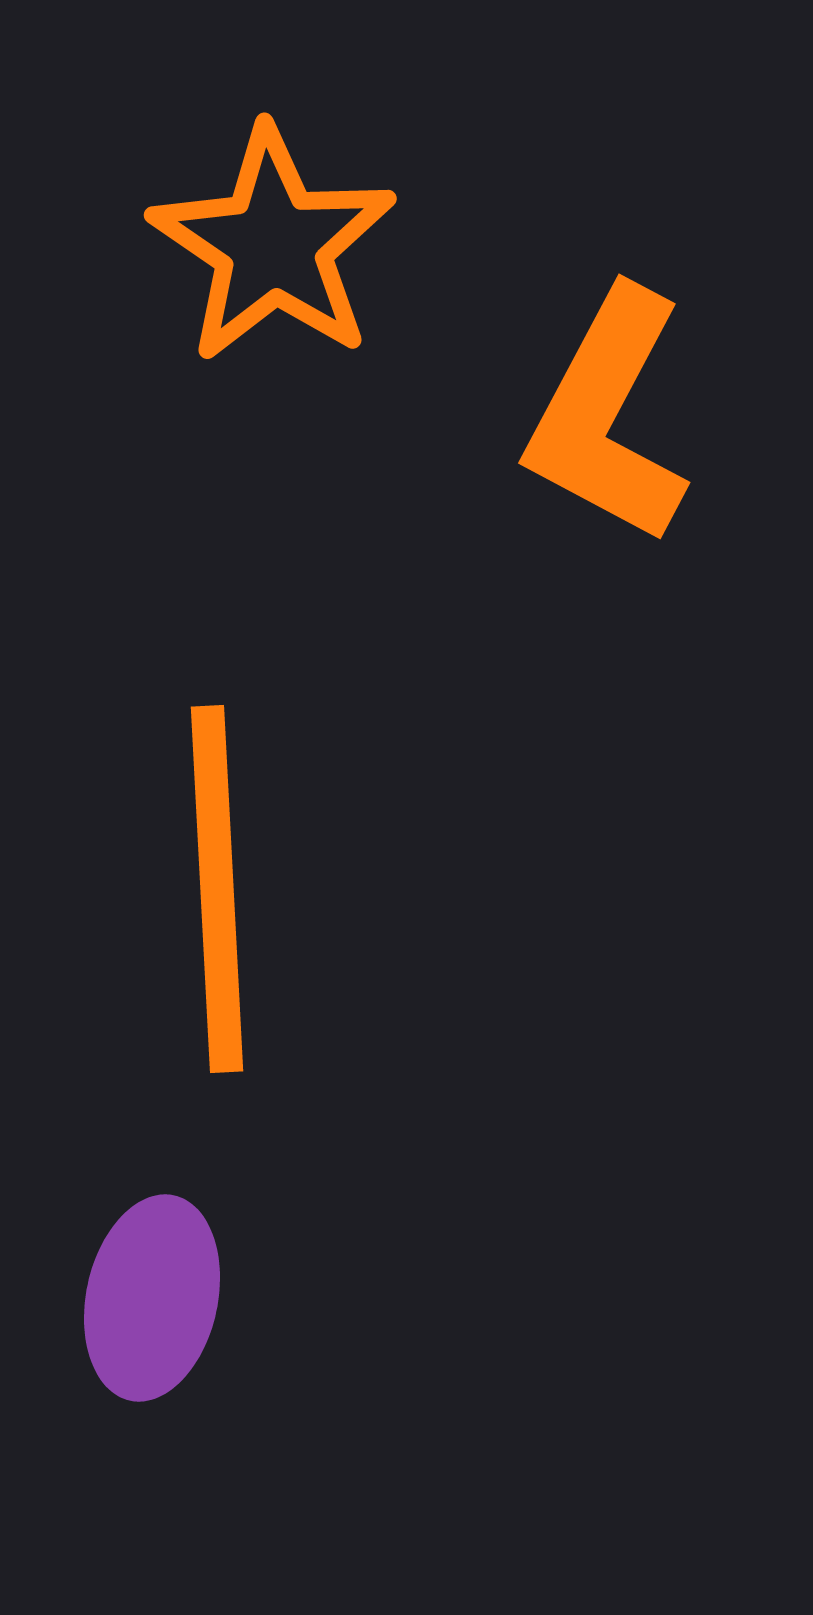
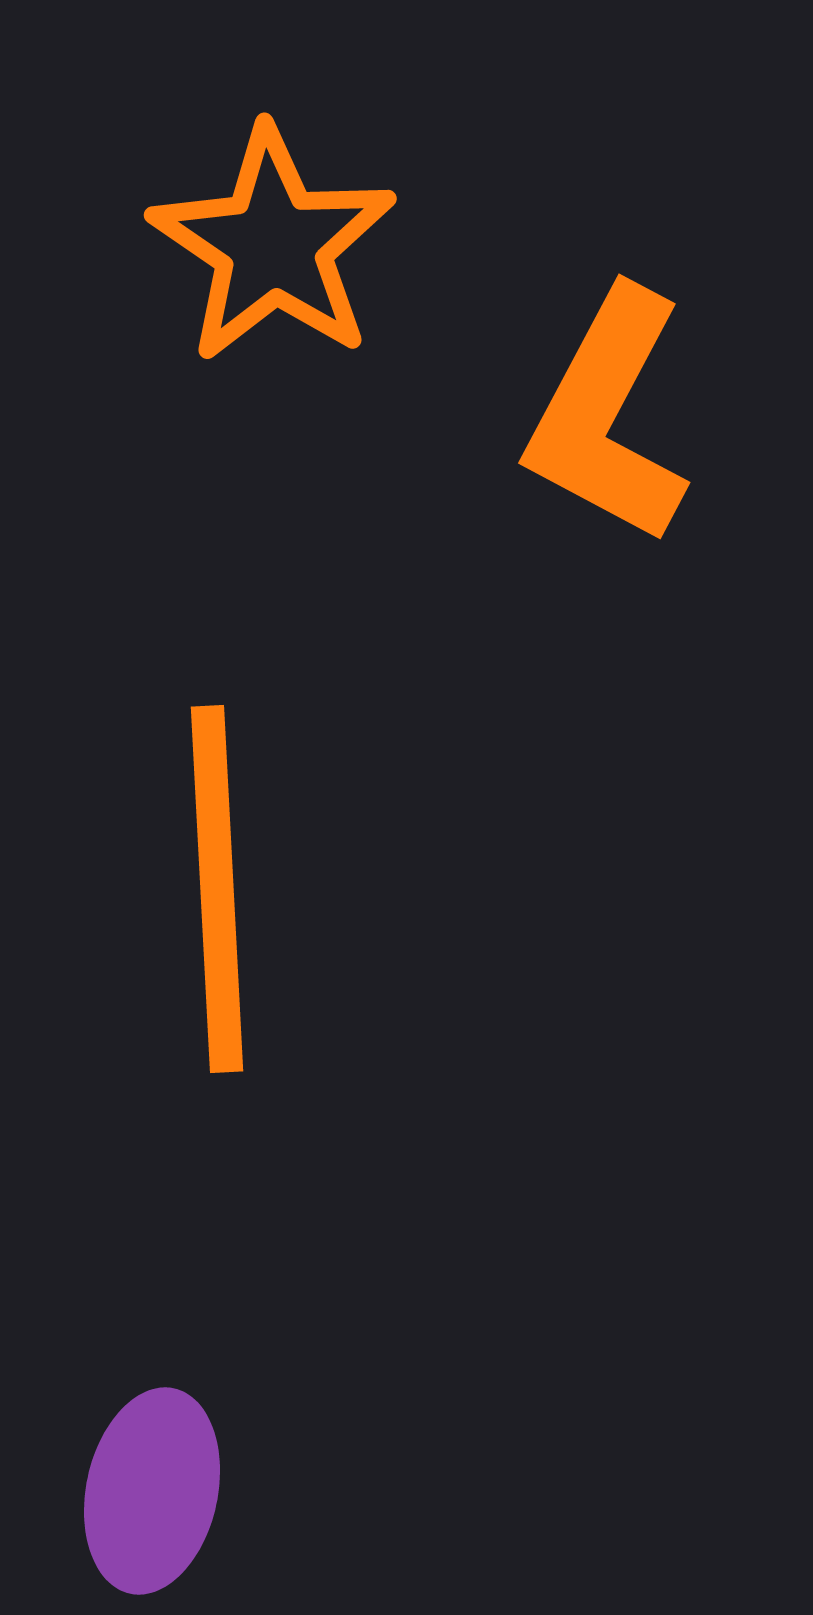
purple ellipse: moved 193 px down
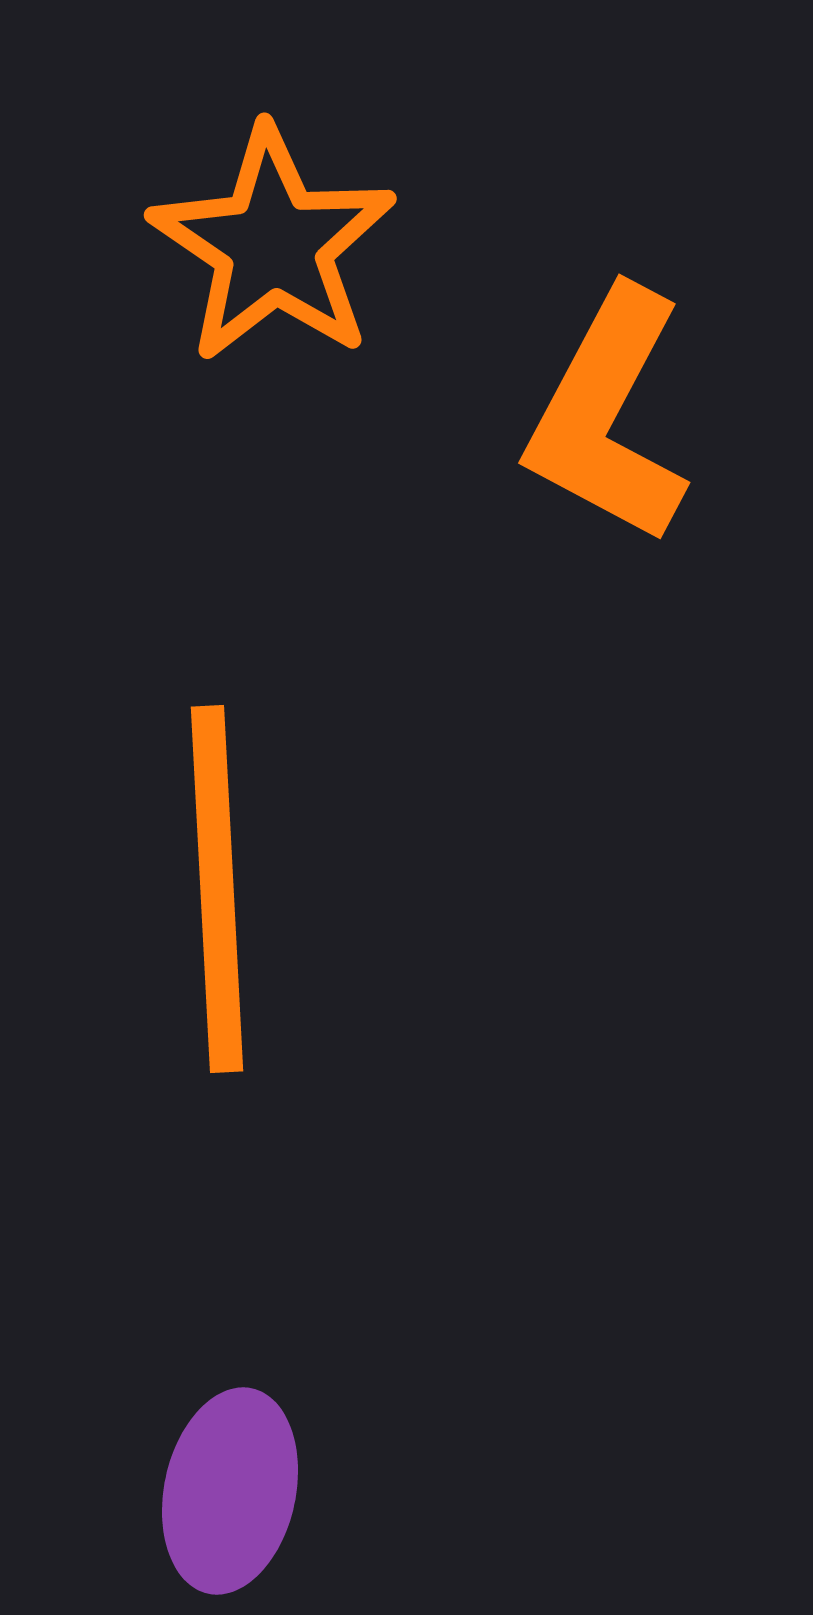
purple ellipse: moved 78 px right
